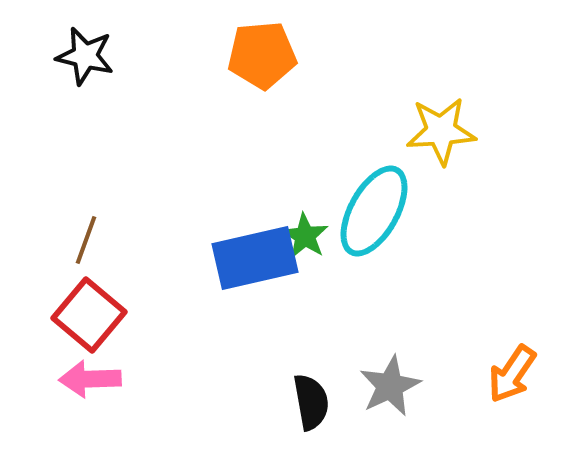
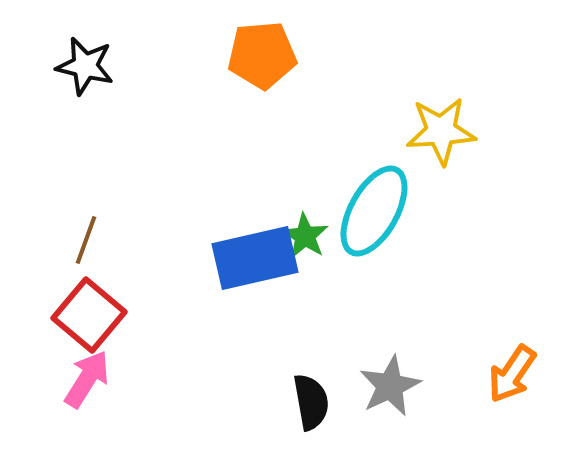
black star: moved 10 px down
pink arrow: moved 3 px left; rotated 124 degrees clockwise
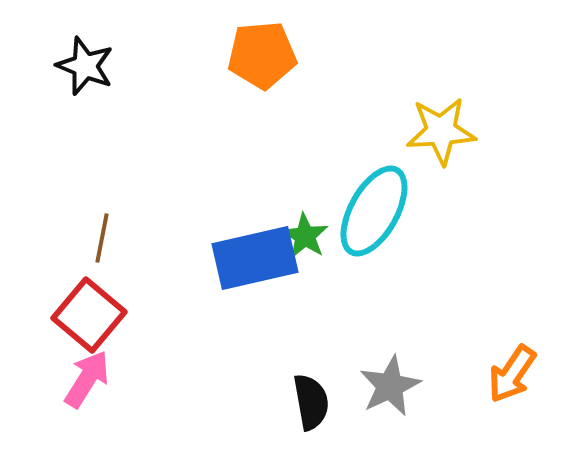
black star: rotated 8 degrees clockwise
brown line: moved 16 px right, 2 px up; rotated 9 degrees counterclockwise
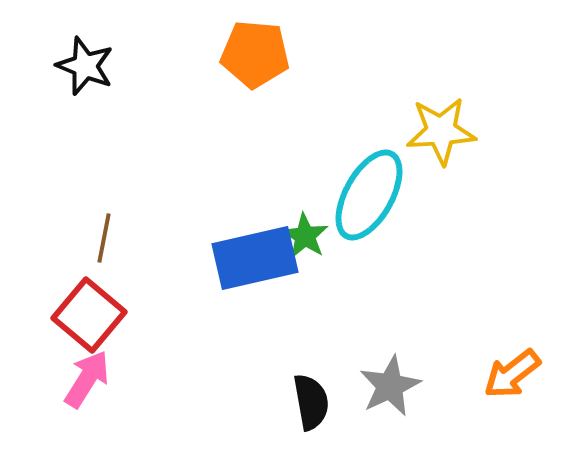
orange pentagon: moved 7 px left, 1 px up; rotated 10 degrees clockwise
cyan ellipse: moved 5 px left, 16 px up
brown line: moved 2 px right
orange arrow: rotated 18 degrees clockwise
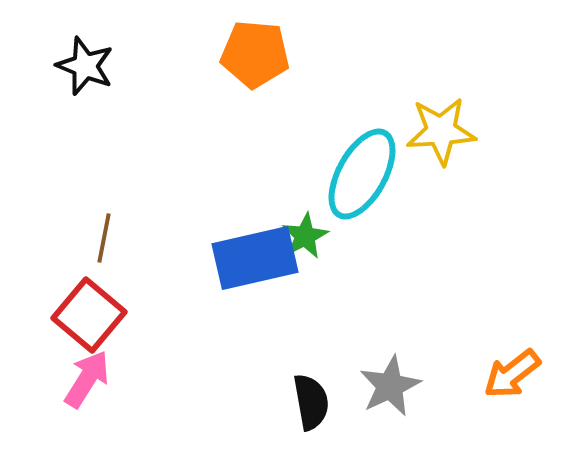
cyan ellipse: moved 7 px left, 21 px up
green star: rotated 12 degrees clockwise
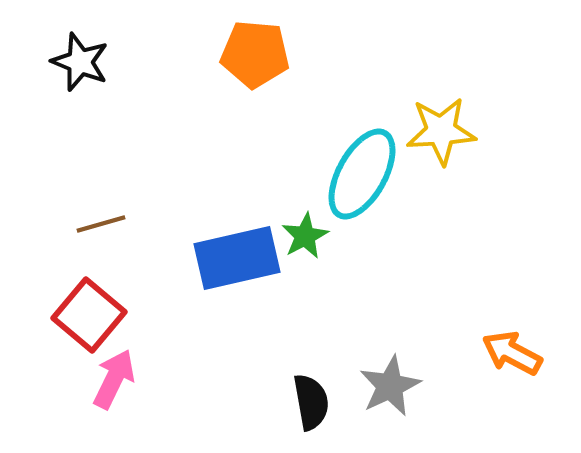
black star: moved 5 px left, 4 px up
brown line: moved 3 px left, 14 px up; rotated 63 degrees clockwise
blue rectangle: moved 18 px left
orange arrow: moved 21 px up; rotated 66 degrees clockwise
pink arrow: moved 27 px right; rotated 6 degrees counterclockwise
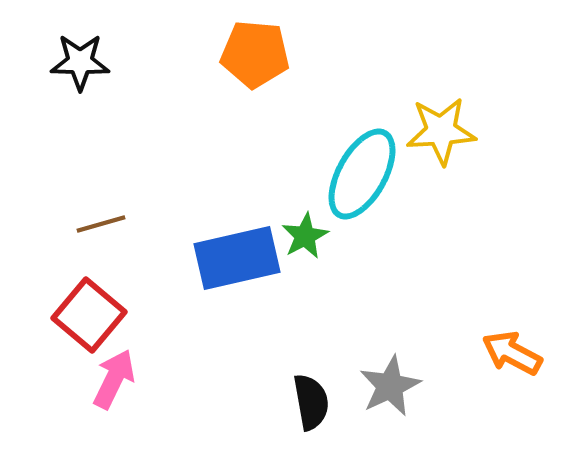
black star: rotated 20 degrees counterclockwise
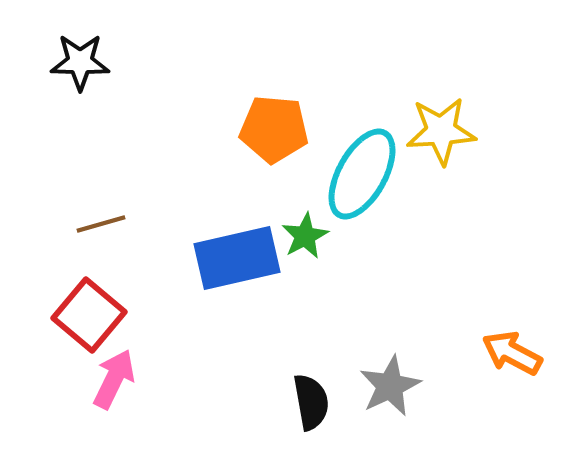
orange pentagon: moved 19 px right, 75 px down
